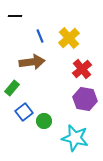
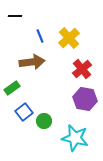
green rectangle: rotated 14 degrees clockwise
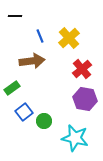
brown arrow: moved 1 px up
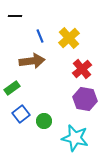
blue square: moved 3 px left, 2 px down
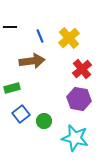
black line: moved 5 px left, 11 px down
green rectangle: rotated 21 degrees clockwise
purple hexagon: moved 6 px left
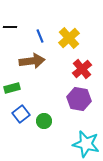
cyan star: moved 11 px right, 6 px down
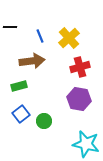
red cross: moved 2 px left, 2 px up; rotated 24 degrees clockwise
green rectangle: moved 7 px right, 2 px up
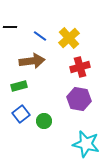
blue line: rotated 32 degrees counterclockwise
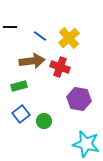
red cross: moved 20 px left; rotated 36 degrees clockwise
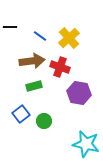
green rectangle: moved 15 px right
purple hexagon: moved 6 px up
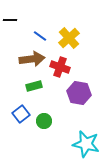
black line: moved 7 px up
brown arrow: moved 2 px up
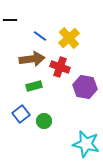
purple hexagon: moved 6 px right, 6 px up
